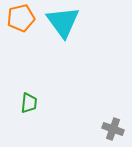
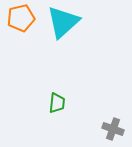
cyan triangle: rotated 24 degrees clockwise
green trapezoid: moved 28 px right
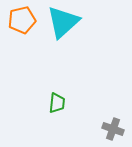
orange pentagon: moved 1 px right, 2 px down
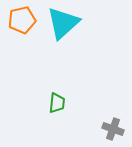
cyan triangle: moved 1 px down
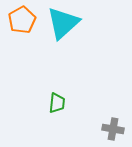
orange pentagon: rotated 16 degrees counterclockwise
gray cross: rotated 10 degrees counterclockwise
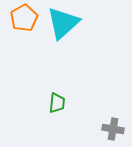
orange pentagon: moved 2 px right, 2 px up
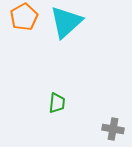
orange pentagon: moved 1 px up
cyan triangle: moved 3 px right, 1 px up
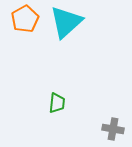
orange pentagon: moved 1 px right, 2 px down
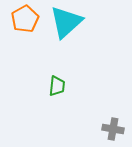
green trapezoid: moved 17 px up
